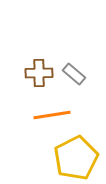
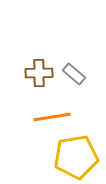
orange line: moved 2 px down
yellow pentagon: moved 1 px up; rotated 18 degrees clockwise
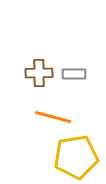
gray rectangle: rotated 40 degrees counterclockwise
orange line: moved 1 px right; rotated 24 degrees clockwise
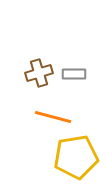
brown cross: rotated 16 degrees counterclockwise
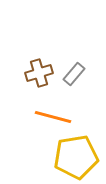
gray rectangle: rotated 50 degrees counterclockwise
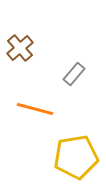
brown cross: moved 19 px left, 25 px up; rotated 24 degrees counterclockwise
orange line: moved 18 px left, 8 px up
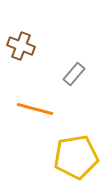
brown cross: moved 1 px right, 2 px up; rotated 28 degrees counterclockwise
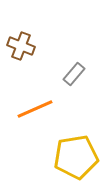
orange line: rotated 39 degrees counterclockwise
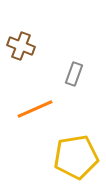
gray rectangle: rotated 20 degrees counterclockwise
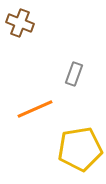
brown cross: moved 1 px left, 23 px up
yellow pentagon: moved 4 px right, 8 px up
